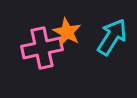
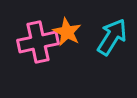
pink cross: moved 4 px left, 6 px up
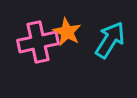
cyan arrow: moved 2 px left, 3 px down
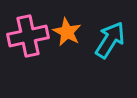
pink cross: moved 10 px left, 6 px up
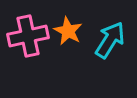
orange star: moved 1 px right, 1 px up
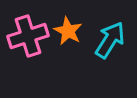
pink cross: rotated 6 degrees counterclockwise
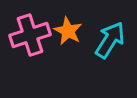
pink cross: moved 2 px right, 1 px up
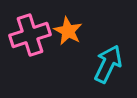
cyan arrow: moved 2 px left, 24 px down; rotated 6 degrees counterclockwise
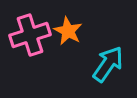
cyan arrow: rotated 9 degrees clockwise
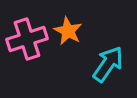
pink cross: moved 3 px left, 4 px down
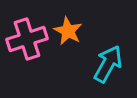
cyan arrow: rotated 6 degrees counterclockwise
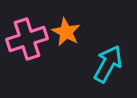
orange star: moved 2 px left, 1 px down
